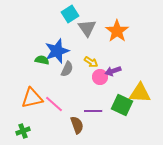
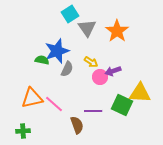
green cross: rotated 16 degrees clockwise
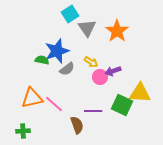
gray semicircle: rotated 28 degrees clockwise
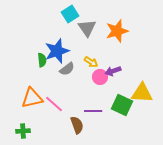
orange star: rotated 20 degrees clockwise
green semicircle: rotated 72 degrees clockwise
yellow triangle: moved 2 px right
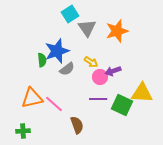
purple line: moved 5 px right, 12 px up
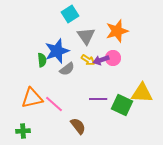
gray triangle: moved 1 px left, 8 px down
yellow arrow: moved 3 px left, 2 px up
purple arrow: moved 12 px left, 11 px up
pink circle: moved 13 px right, 19 px up
brown semicircle: moved 1 px right, 1 px down; rotated 18 degrees counterclockwise
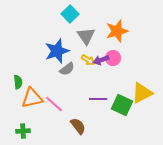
cyan square: rotated 12 degrees counterclockwise
green semicircle: moved 24 px left, 22 px down
yellow triangle: rotated 30 degrees counterclockwise
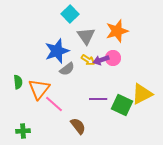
yellow triangle: moved 1 px down
orange triangle: moved 7 px right, 9 px up; rotated 40 degrees counterclockwise
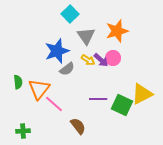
purple arrow: rotated 119 degrees counterclockwise
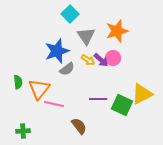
pink line: rotated 30 degrees counterclockwise
brown semicircle: moved 1 px right
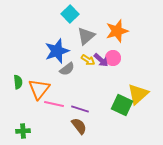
gray triangle: rotated 24 degrees clockwise
yellow triangle: moved 4 px left; rotated 15 degrees counterclockwise
purple line: moved 18 px left, 10 px down; rotated 18 degrees clockwise
